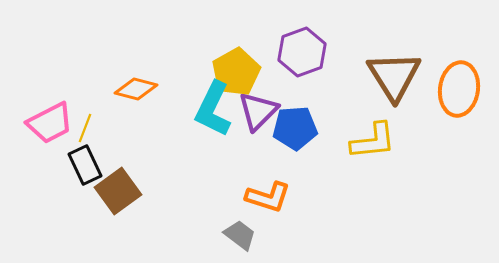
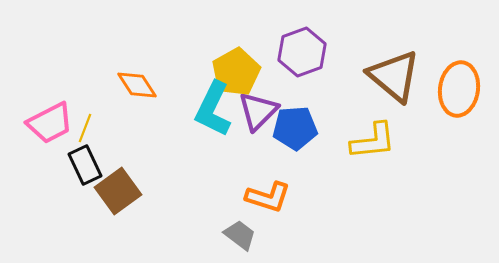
brown triangle: rotated 18 degrees counterclockwise
orange diamond: moved 1 px right, 4 px up; rotated 42 degrees clockwise
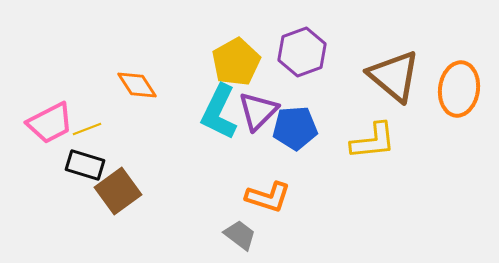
yellow pentagon: moved 10 px up
cyan L-shape: moved 6 px right, 3 px down
yellow line: moved 2 px right, 1 px down; rotated 48 degrees clockwise
black rectangle: rotated 48 degrees counterclockwise
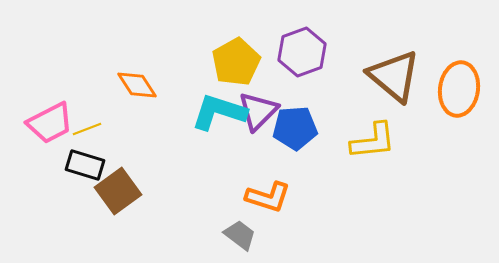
cyan L-shape: rotated 82 degrees clockwise
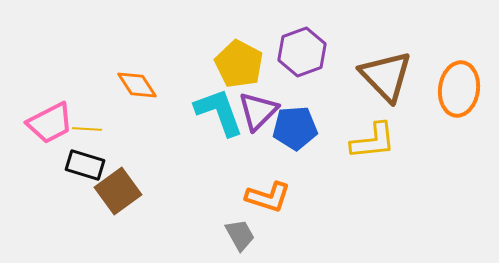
yellow pentagon: moved 3 px right, 2 px down; rotated 15 degrees counterclockwise
brown triangle: moved 8 px left; rotated 6 degrees clockwise
cyan L-shape: rotated 52 degrees clockwise
yellow line: rotated 24 degrees clockwise
gray trapezoid: rotated 24 degrees clockwise
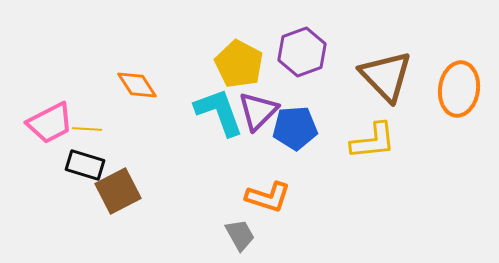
brown square: rotated 9 degrees clockwise
